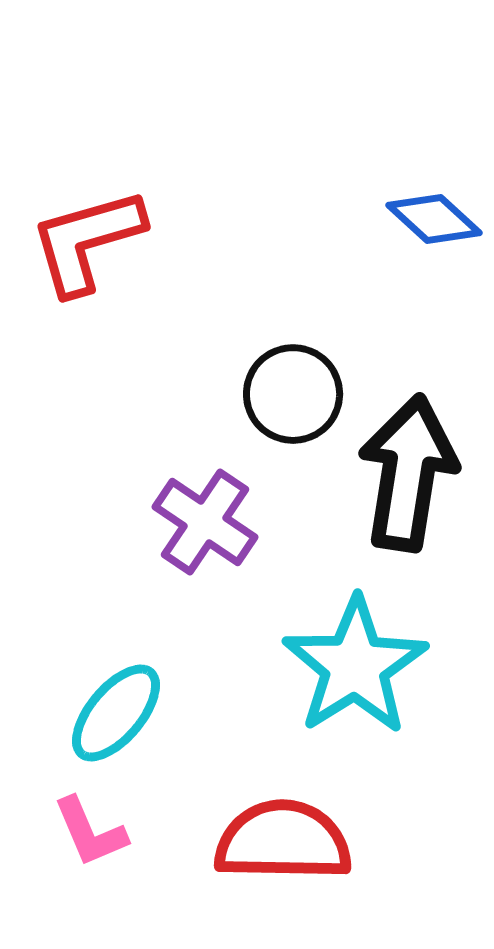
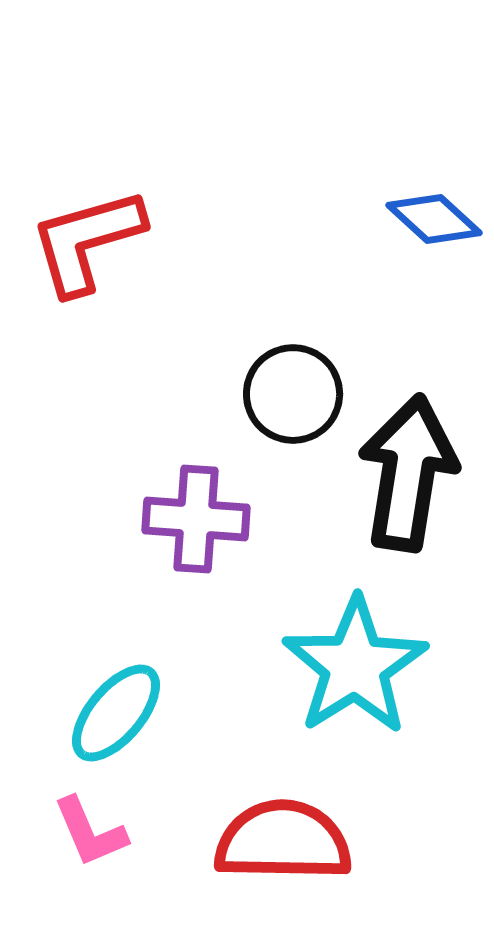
purple cross: moved 9 px left, 3 px up; rotated 30 degrees counterclockwise
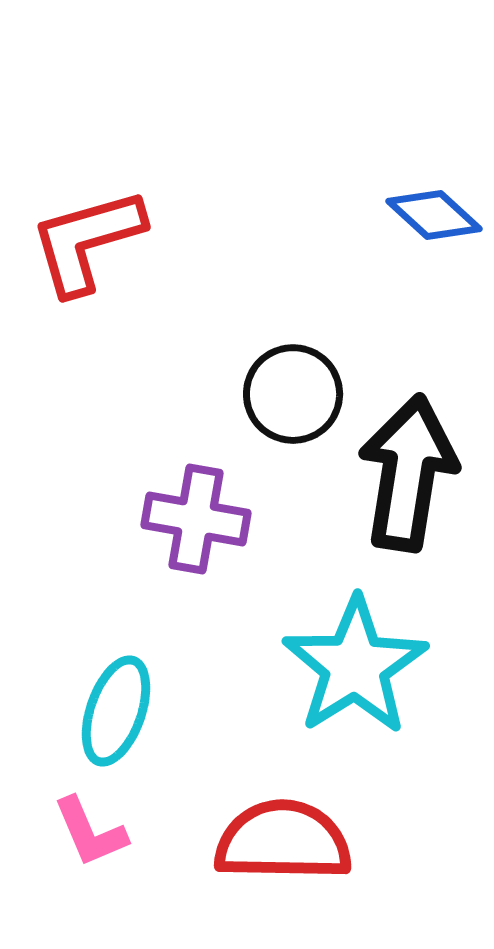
blue diamond: moved 4 px up
purple cross: rotated 6 degrees clockwise
cyan ellipse: moved 2 px up; rotated 21 degrees counterclockwise
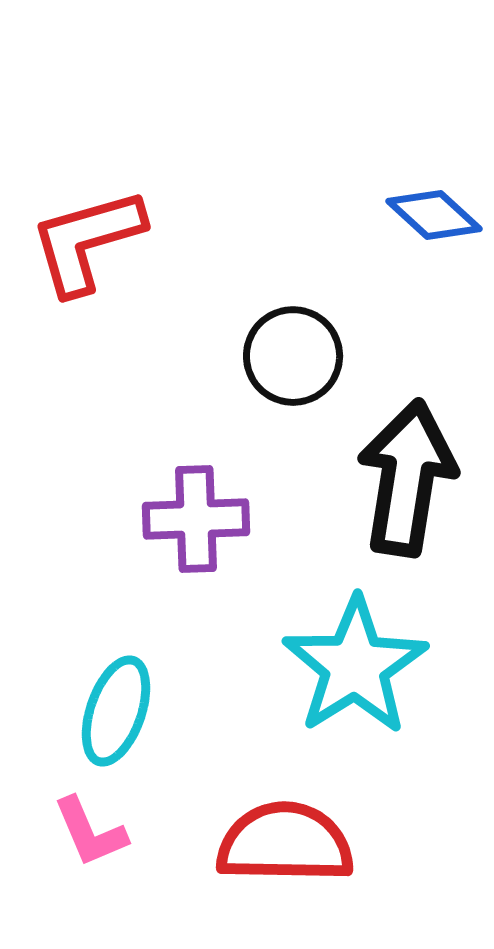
black circle: moved 38 px up
black arrow: moved 1 px left, 5 px down
purple cross: rotated 12 degrees counterclockwise
red semicircle: moved 2 px right, 2 px down
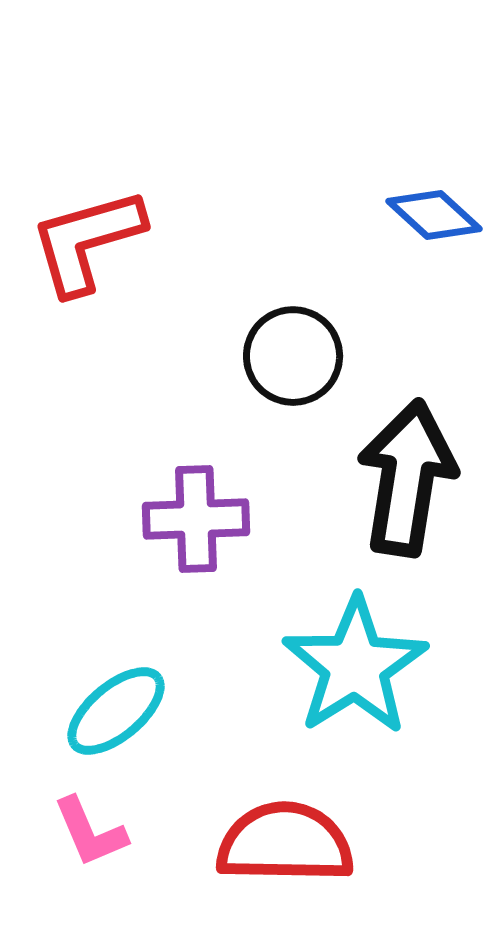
cyan ellipse: rotated 31 degrees clockwise
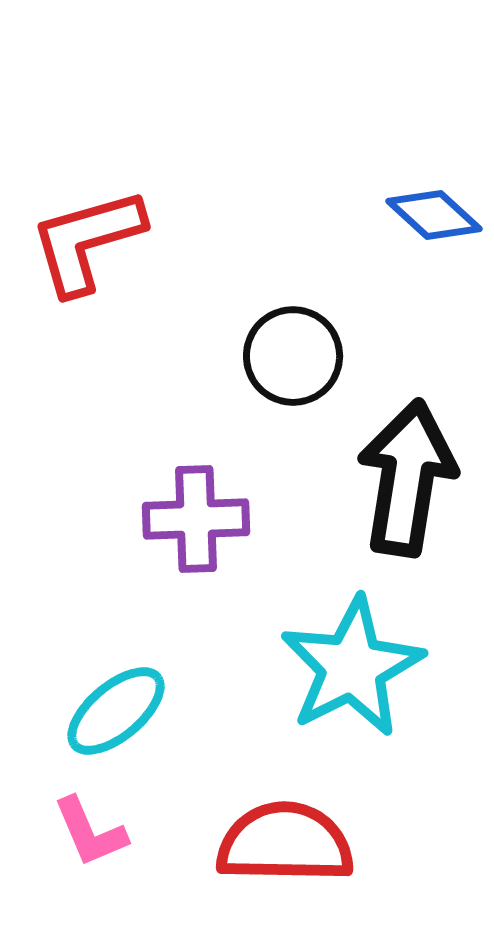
cyan star: moved 3 px left, 1 px down; rotated 5 degrees clockwise
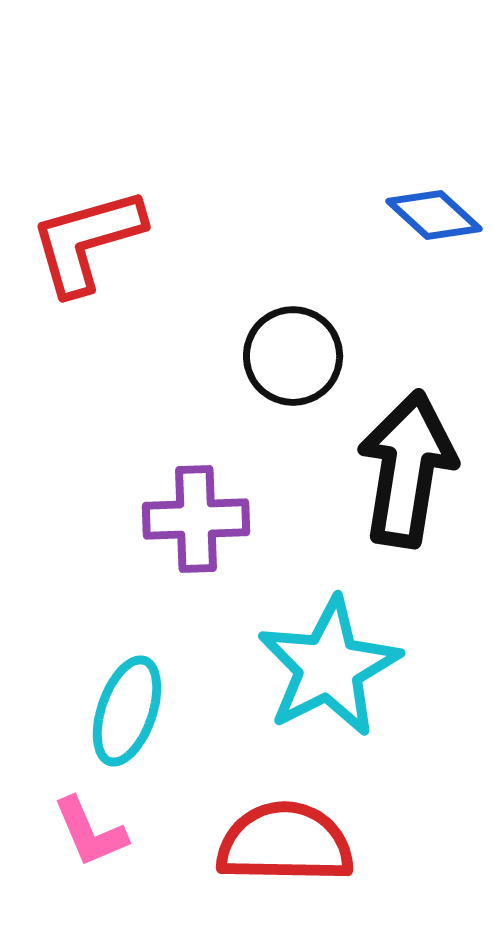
black arrow: moved 9 px up
cyan star: moved 23 px left
cyan ellipse: moved 11 px right; rotated 31 degrees counterclockwise
